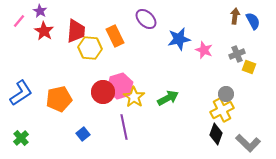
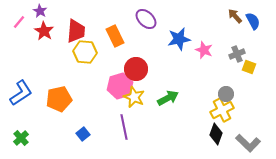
brown arrow: rotated 49 degrees counterclockwise
pink line: moved 1 px down
yellow hexagon: moved 5 px left, 4 px down
red circle: moved 33 px right, 23 px up
yellow star: rotated 10 degrees counterclockwise
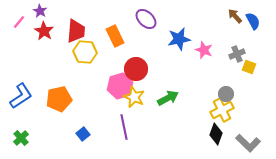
blue L-shape: moved 3 px down
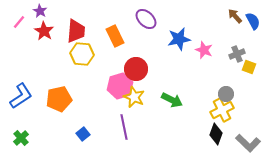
yellow hexagon: moved 3 px left, 2 px down
green arrow: moved 4 px right, 2 px down; rotated 55 degrees clockwise
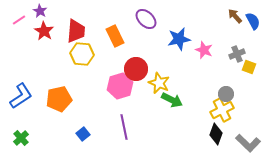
pink line: moved 2 px up; rotated 16 degrees clockwise
yellow star: moved 25 px right, 14 px up
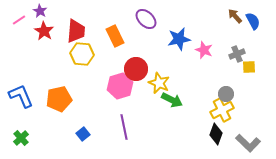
yellow square: rotated 24 degrees counterclockwise
blue L-shape: rotated 80 degrees counterclockwise
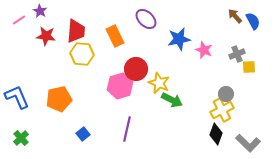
red star: moved 2 px right, 5 px down; rotated 24 degrees counterclockwise
blue L-shape: moved 4 px left, 1 px down
purple line: moved 3 px right, 2 px down; rotated 25 degrees clockwise
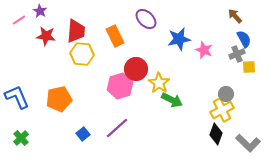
blue semicircle: moved 9 px left, 18 px down
yellow star: rotated 10 degrees clockwise
purple line: moved 10 px left, 1 px up; rotated 35 degrees clockwise
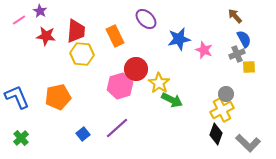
orange pentagon: moved 1 px left, 2 px up
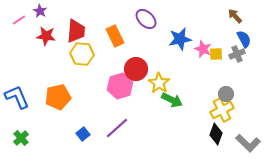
blue star: moved 1 px right
pink star: moved 1 px left, 1 px up
yellow square: moved 33 px left, 13 px up
